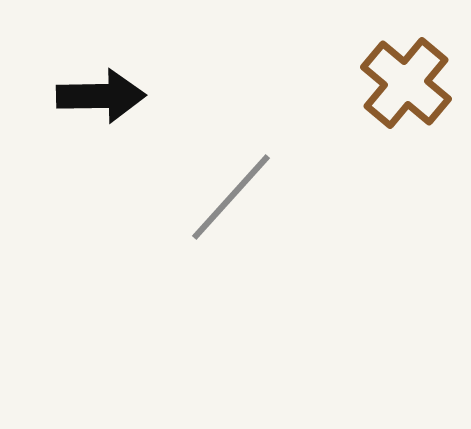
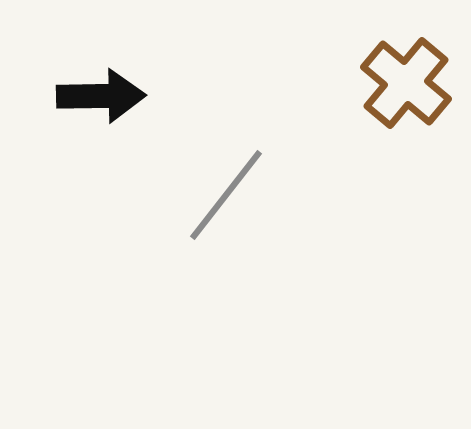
gray line: moved 5 px left, 2 px up; rotated 4 degrees counterclockwise
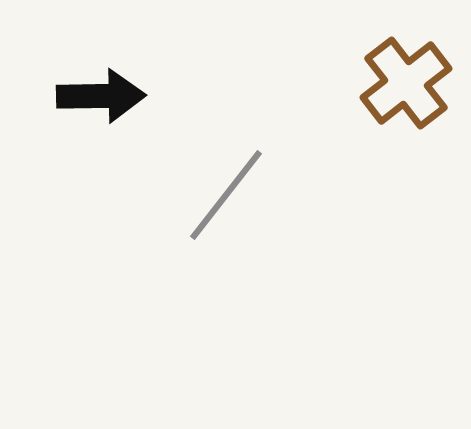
brown cross: rotated 12 degrees clockwise
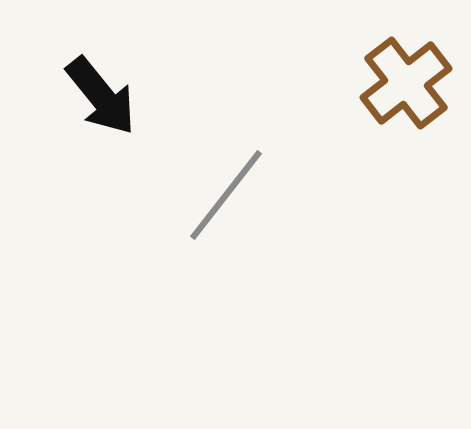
black arrow: rotated 52 degrees clockwise
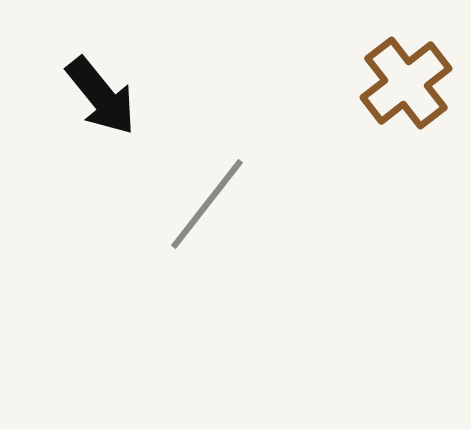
gray line: moved 19 px left, 9 px down
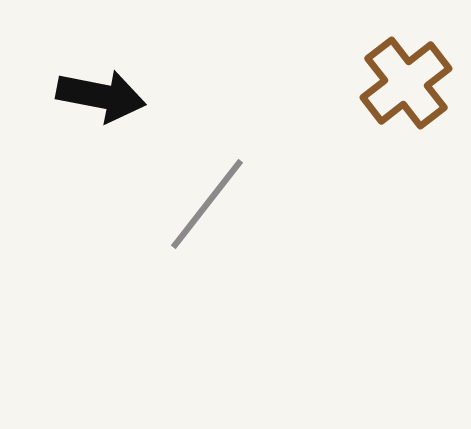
black arrow: rotated 40 degrees counterclockwise
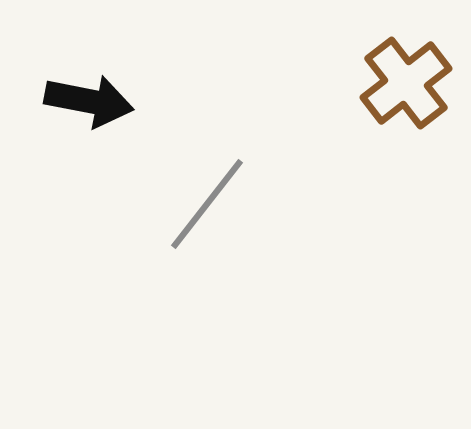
black arrow: moved 12 px left, 5 px down
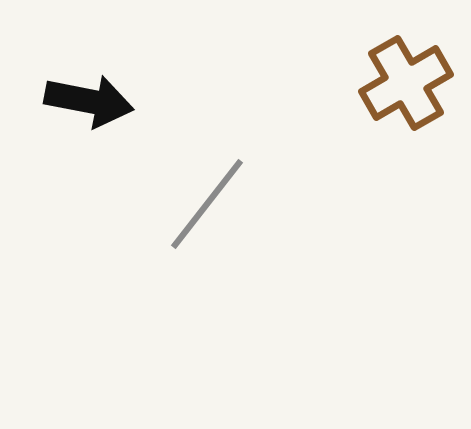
brown cross: rotated 8 degrees clockwise
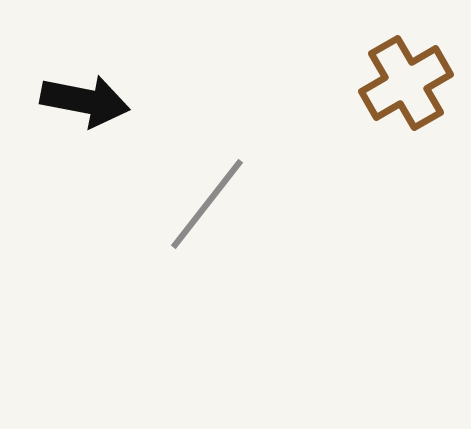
black arrow: moved 4 px left
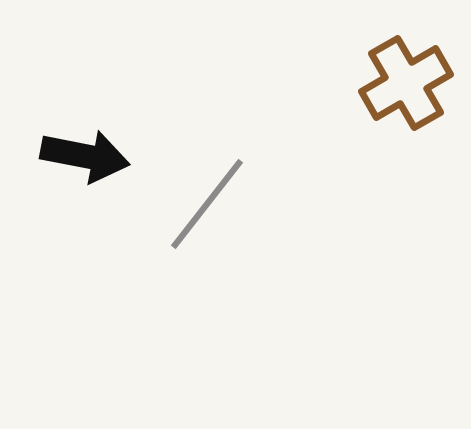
black arrow: moved 55 px down
